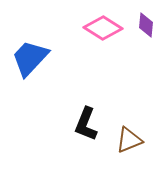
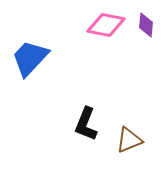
pink diamond: moved 3 px right, 3 px up; rotated 21 degrees counterclockwise
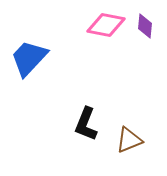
purple diamond: moved 1 px left, 1 px down
blue trapezoid: moved 1 px left
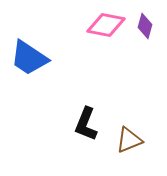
purple diamond: rotated 10 degrees clockwise
blue trapezoid: rotated 99 degrees counterclockwise
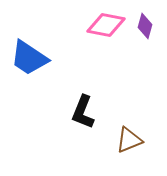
black L-shape: moved 3 px left, 12 px up
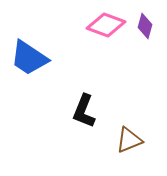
pink diamond: rotated 9 degrees clockwise
black L-shape: moved 1 px right, 1 px up
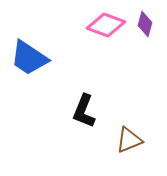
purple diamond: moved 2 px up
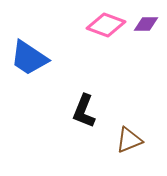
purple diamond: moved 1 px right; rotated 75 degrees clockwise
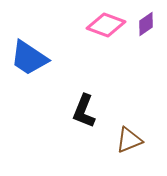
purple diamond: rotated 35 degrees counterclockwise
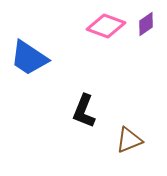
pink diamond: moved 1 px down
